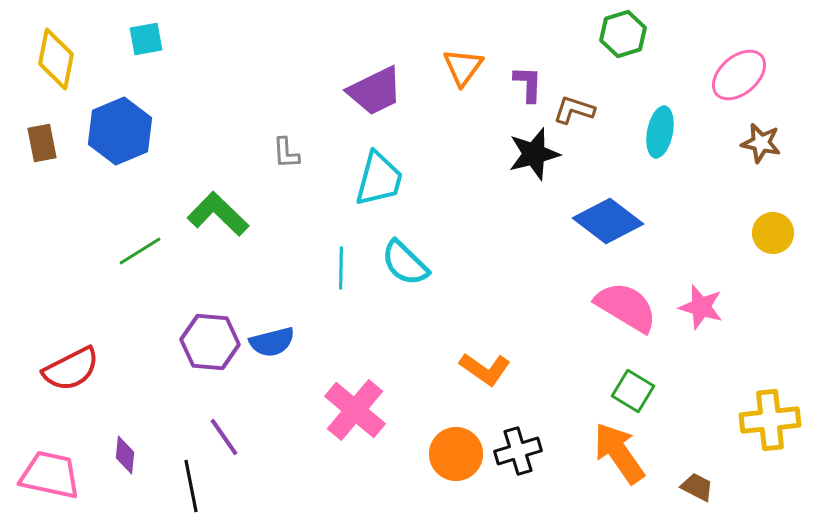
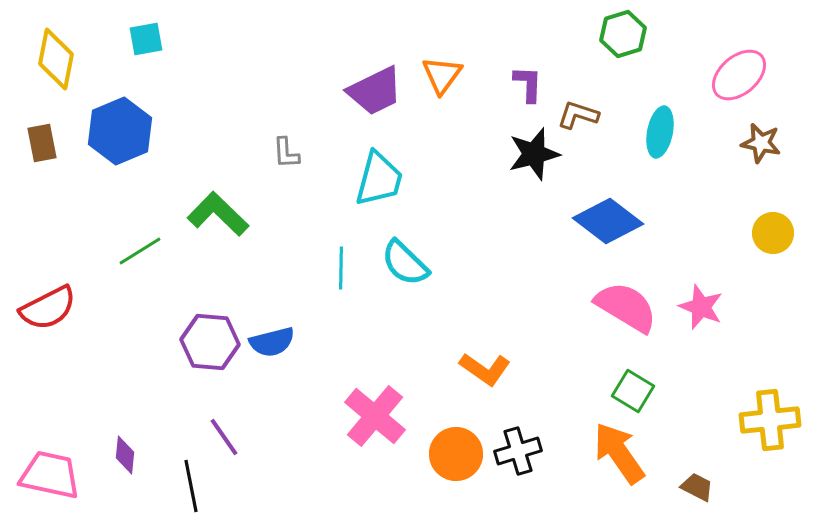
orange triangle: moved 21 px left, 8 px down
brown L-shape: moved 4 px right, 5 px down
pink star: rotated 6 degrees clockwise
red semicircle: moved 23 px left, 61 px up
pink cross: moved 20 px right, 6 px down
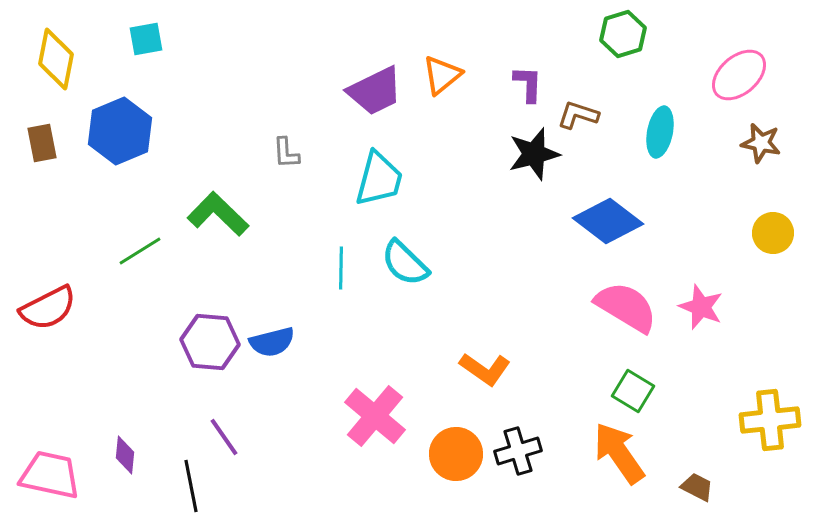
orange triangle: rotated 15 degrees clockwise
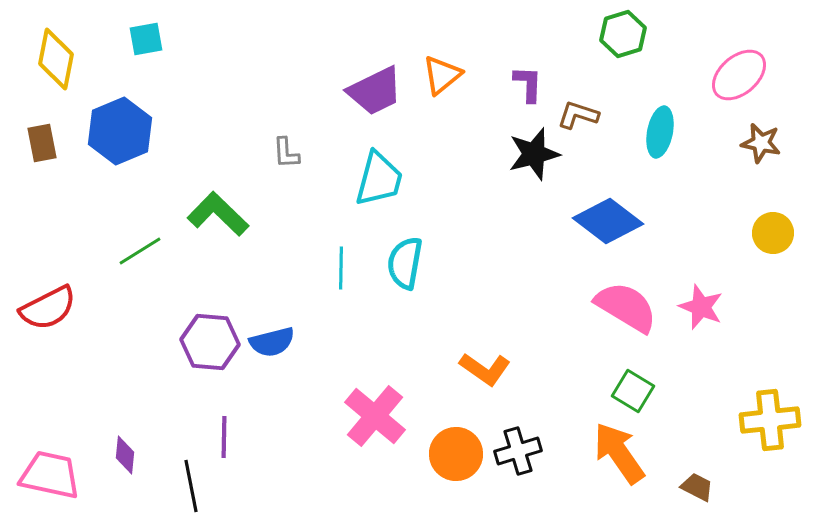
cyan semicircle: rotated 56 degrees clockwise
purple line: rotated 36 degrees clockwise
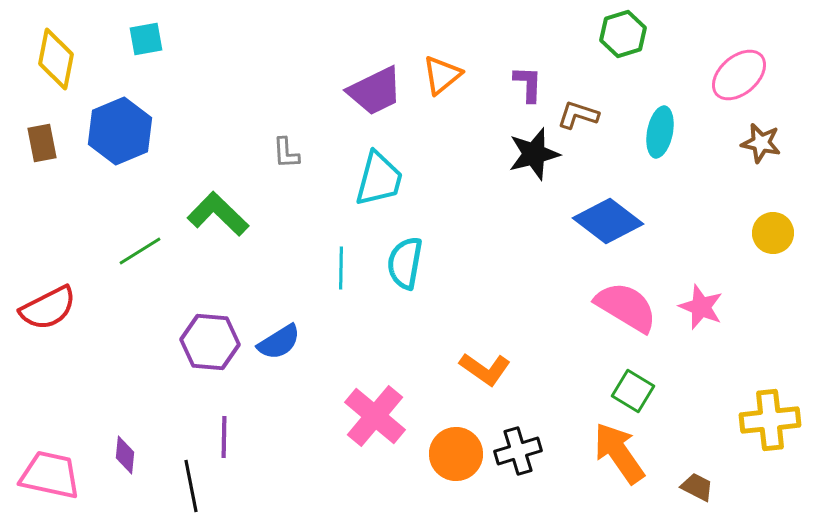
blue semicircle: moved 7 px right; rotated 18 degrees counterclockwise
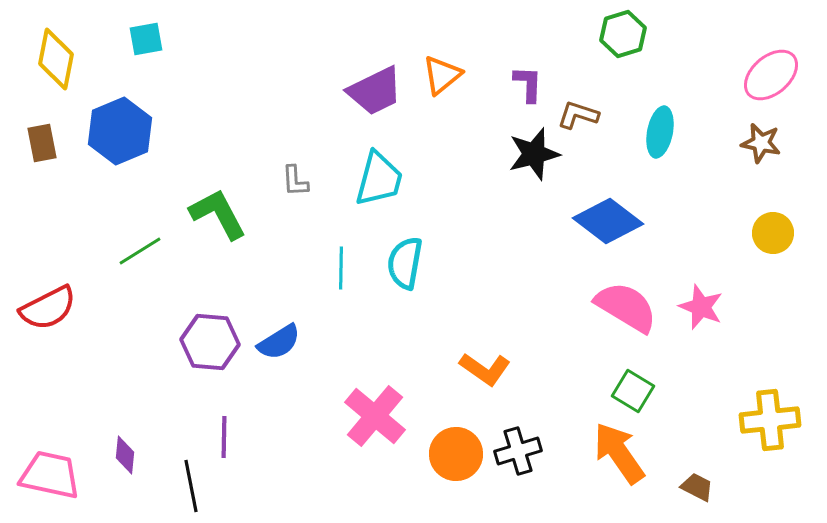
pink ellipse: moved 32 px right
gray L-shape: moved 9 px right, 28 px down
green L-shape: rotated 18 degrees clockwise
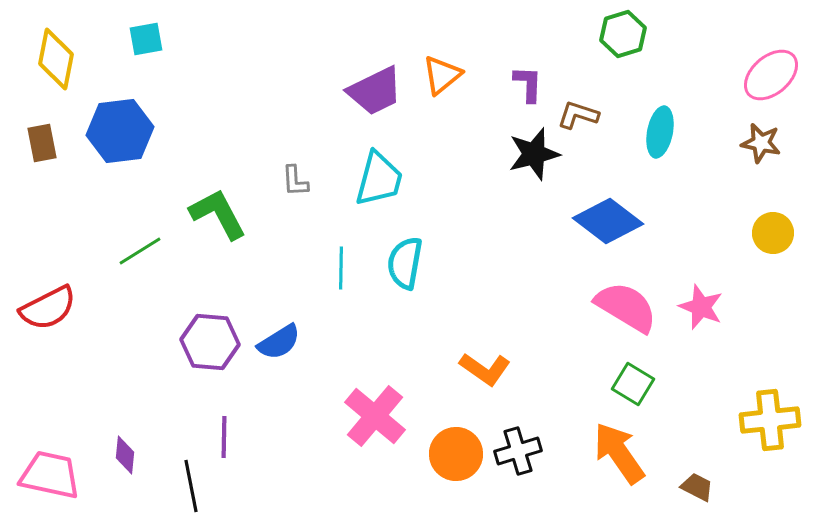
blue hexagon: rotated 16 degrees clockwise
green square: moved 7 px up
